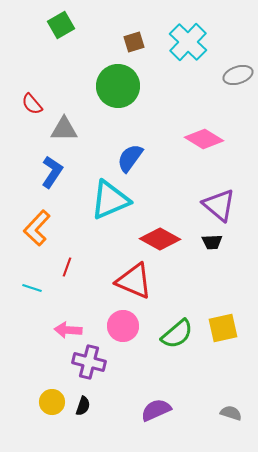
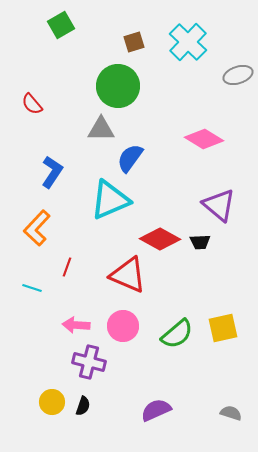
gray triangle: moved 37 px right
black trapezoid: moved 12 px left
red triangle: moved 6 px left, 6 px up
pink arrow: moved 8 px right, 5 px up
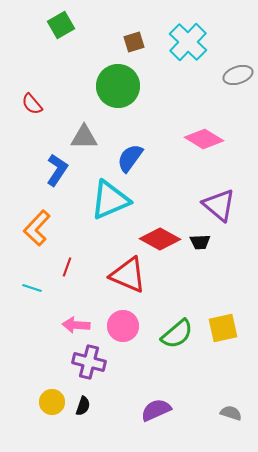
gray triangle: moved 17 px left, 8 px down
blue L-shape: moved 5 px right, 2 px up
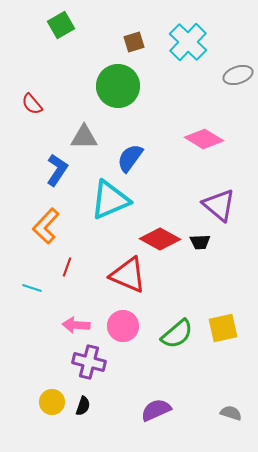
orange L-shape: moved 9 px right, 2 px up
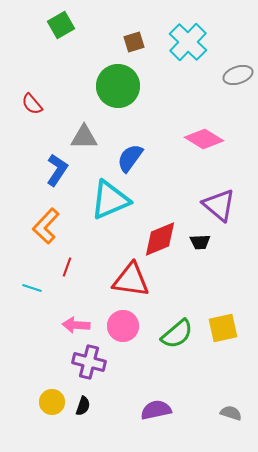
red diamond: rotated 51 degrees counterclockwise
red triangle: moved 3 px right, 5 px down; rotated 15 degrees counterclockwise
purple semicircle: rotated 12 degrees clockwise
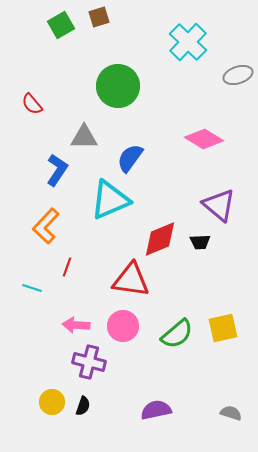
brown square: moved 35 px left, 25 px up
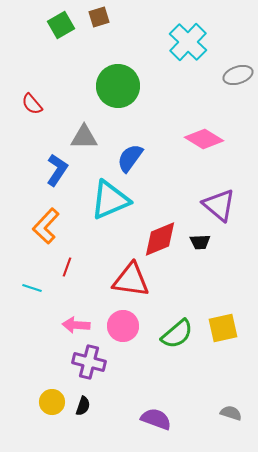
purple semicircle: moved 9 px down; rotated 32 degrees clockwise
